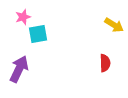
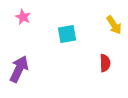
pink star: rotated 28 degrees counterclockwise
yellow arrow: rotated 24 degrees clockwise
cyan square: moved 29 px right
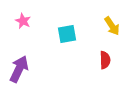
pink star: moved 4 px down
yellow arrow: moved 2 px left, 1 px down
red semicircle: moved 3 px up
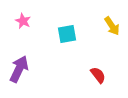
red semicircle: moved 7 px left, 15 px down; rotated 36 degrees counterclockwise
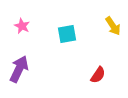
pink star: moved 1 px left, 5 px down
yellow arrow: moved 1 px right
red semicircle: rotated 72 degrees clockwise
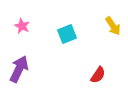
cyan square: rotated 12 degrees counterclockwise
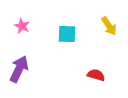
yellow arrow: moved 4 px left
cyan square: rotated 24 degrees clockwise
red semicircle: moved 2 px left; rotated 108 degrees counterclockwise
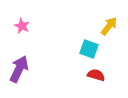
yellow arrow: rotated 108 degrees counterclockwise
cyan square: moved 22 px right, 15 px down; rotated 18 degrees clockwise
